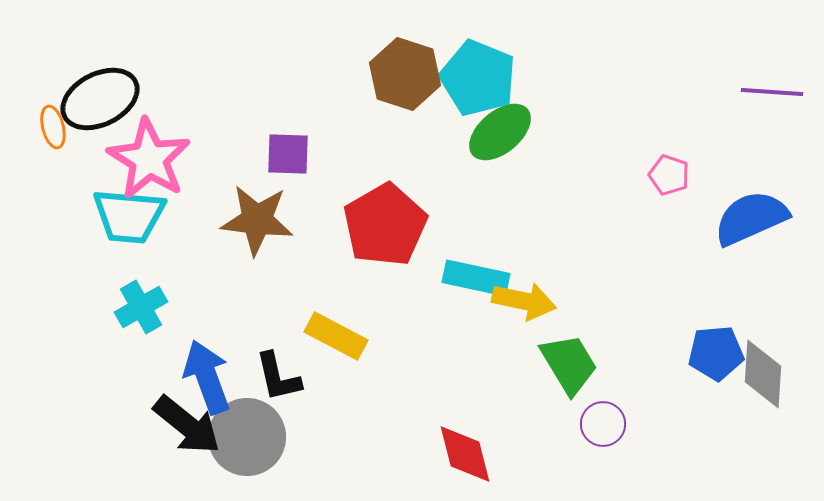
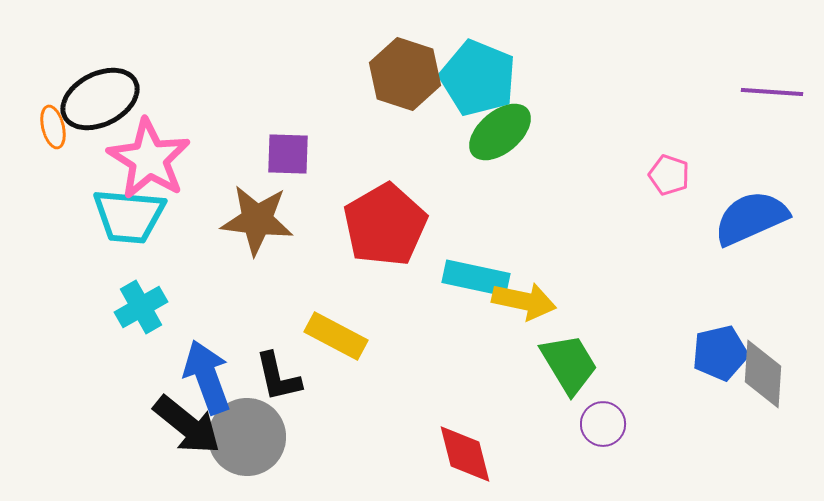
blue pentagon: moved 4 px right; rotated 8 degrees counterclockwise
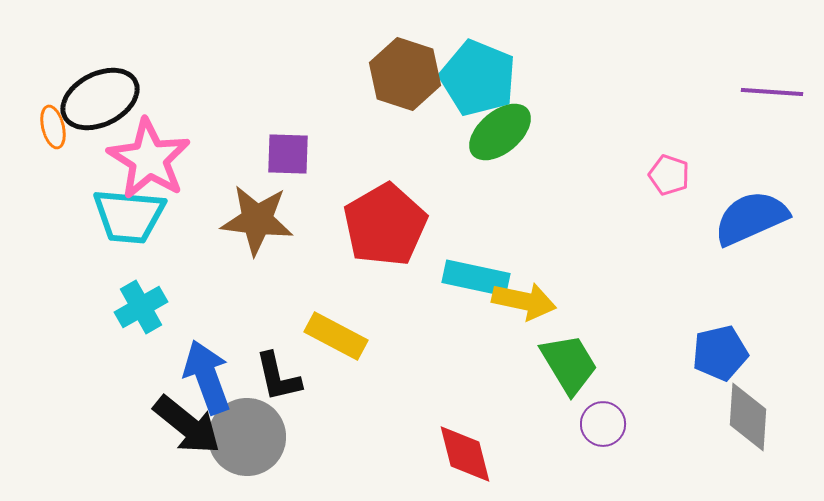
gray diamond: moved 15 px left, 43 px down
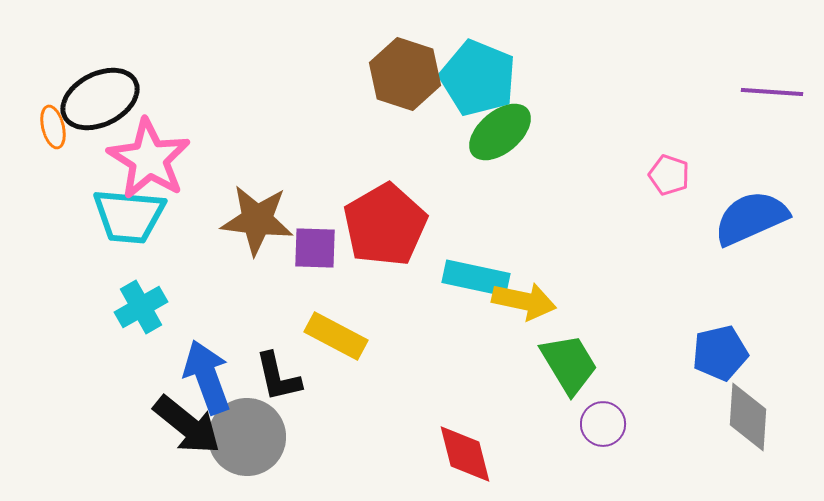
purple square: moved 27 px right, 94 px down
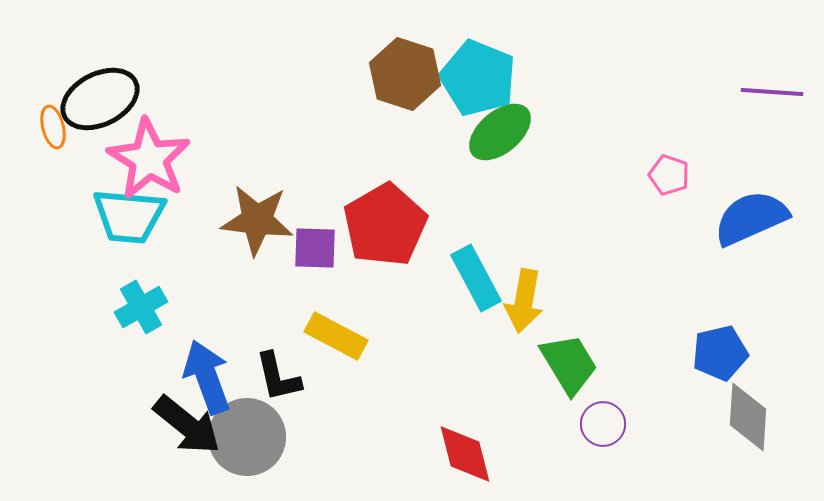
cyan rectangle: rotated 50 degrees clockwise
yellow arrow: rotated 88 degrees clockwise
